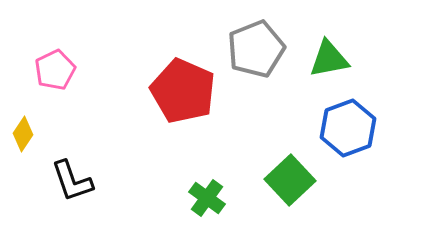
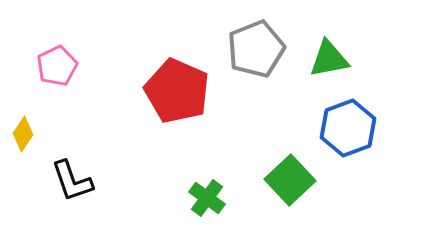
pink pentagon: moved 2 px right, 4 px up
red pentagon: moved 6 px left
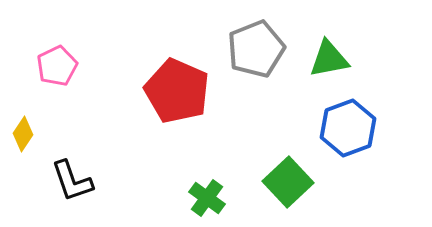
green square: moved 2 px left, 2 px down
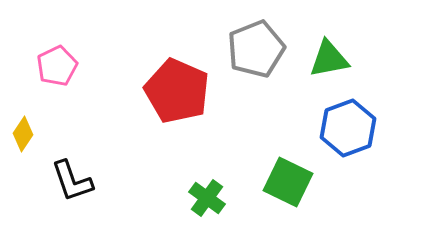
green square: rotated 21 degrees counterclockwise
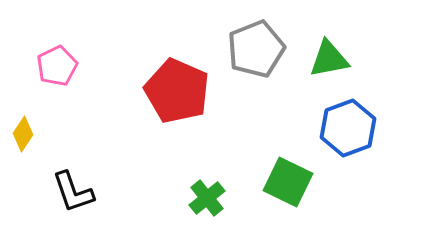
black L-shape: moved 1 px right, 11 px down
green cross: rotated 15 degrees clockwise
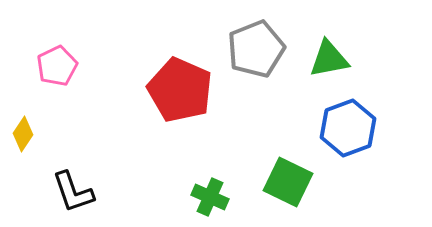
red pentagon: moved 3 px right, 1 px up
green cross: moved 3 px right, 1 px up; rotated 27 degrees counterclockwise
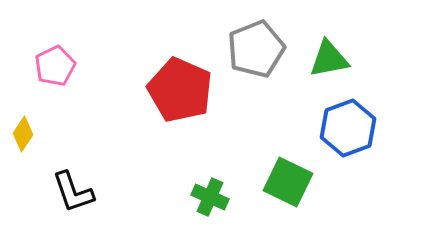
pink pentagon: moved 2 px left
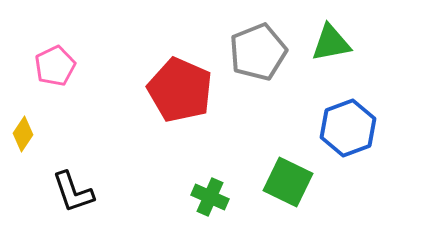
gray pentagon: moved 2 px right, 3 px down
green triangle: moved 2 px right, 16 px up
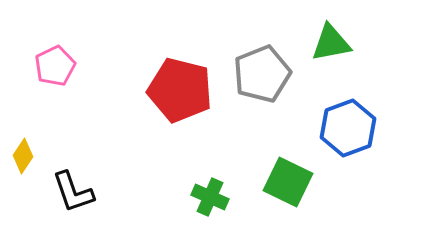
gray pentagon: moved 4 px right, 22 px down
red pentagon: rotated 10 degrees counterclockwise
yellow diamond: moved 22 px down
